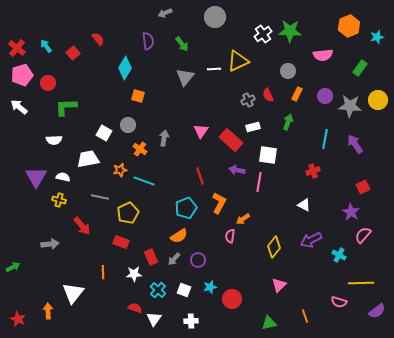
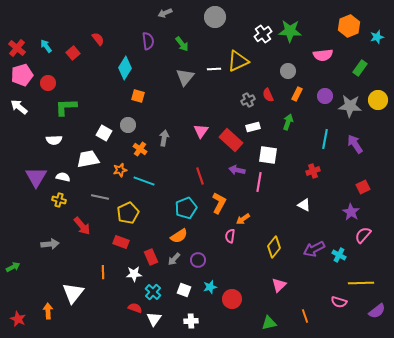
purple arrow at (311, 240): moved 3 px right, 9 px down
cyan cross at (158, 290): moved 5 px left, 2 px down
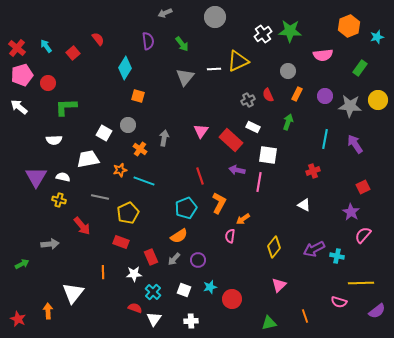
white rectangle at (253, 127): rotated 40 degrees clockwise
cyan cross at (339, 255): moved 2 px left, 1 px down; rotated 16 degrees counterclockwise
green arrow at (13, 267): moved 9 px right, 3 px up
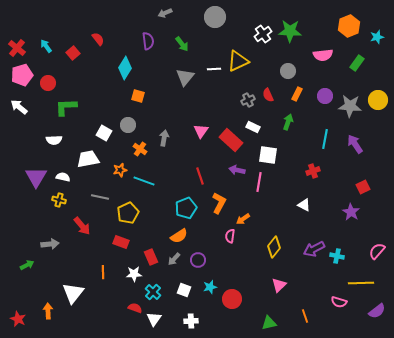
green rectangle at (360, 68): moved 3 px left, 5 px up
pink semicircle at (363, 235): moved 14 px right, 16 px down
green arrow at (22, 264): moved 5 px right, 1 px down
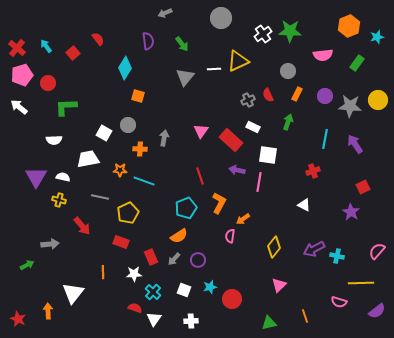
gray circle at (215, 17): moved 6 px right, 1 px down
orange cross at (140, 149): rotated 32 degrees counterclockwise
orange star at (120, 170): rotated 16 degrees clockwise
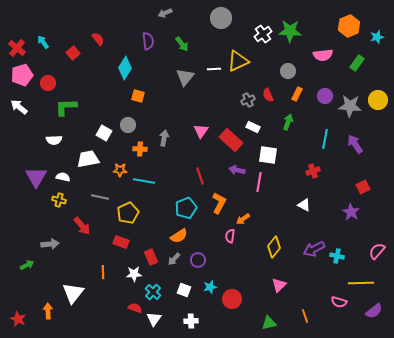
cyan arrow at (46, 46): moved 3 px left, 4 px up
cyan line at (144, 181): rotated 10 degrees counterclockwise
purple semicircle at (377, 311): moved 3 px left
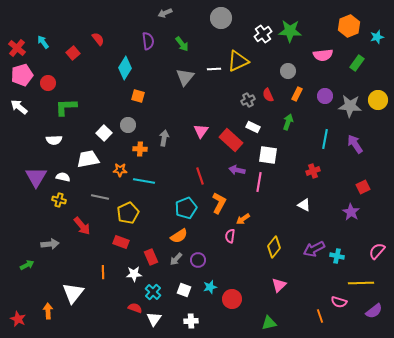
white square at (104, 133): rotated 14 degrees clockwise
gray arrow at (174, 259): moved 2 px right
orange line at (305, 316): moved 15 px right
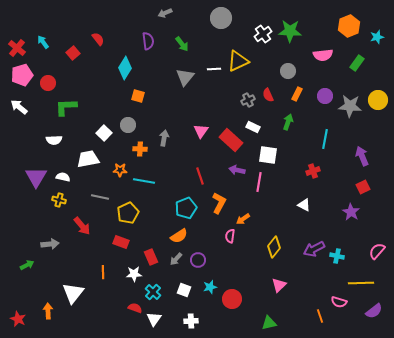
purple arrow at (355, 144): moved 7 px right, 12 px down; rotated 12 degrees clockwise
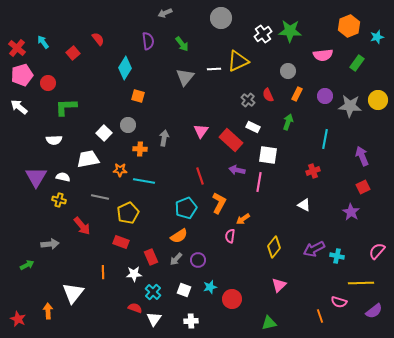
gray cross at (248, 100): rotated 24 degrees counterclockwise
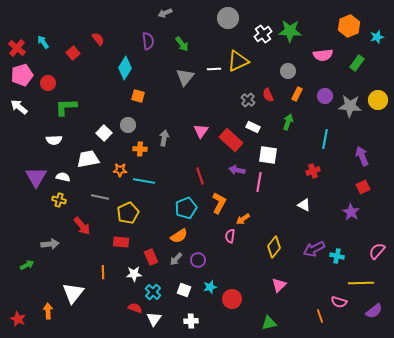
gray circle at (221, 18): moved 7 px right
red rectangle at (121, 242): rotated 14 degrees counterclockwise
